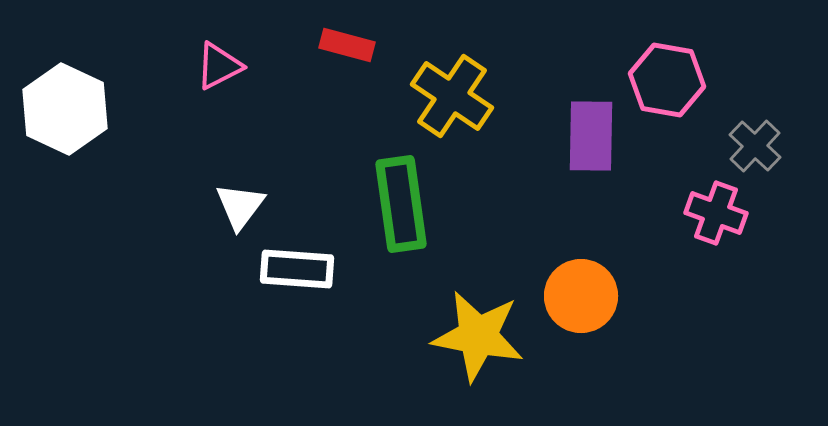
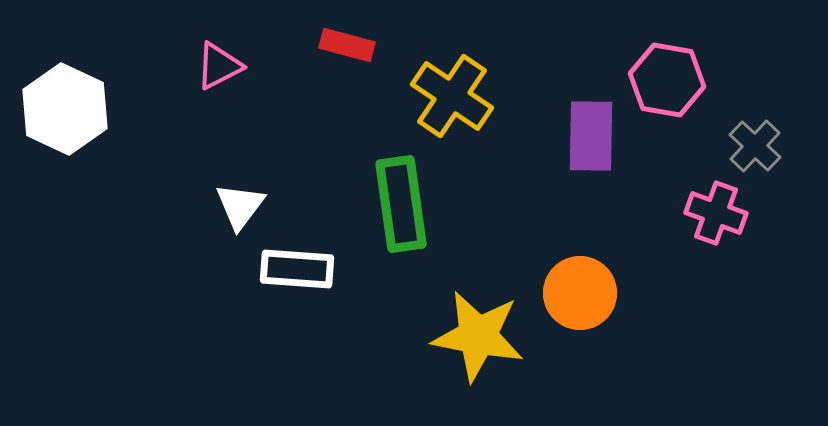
orange circle: moved 1 px left, 3 px up
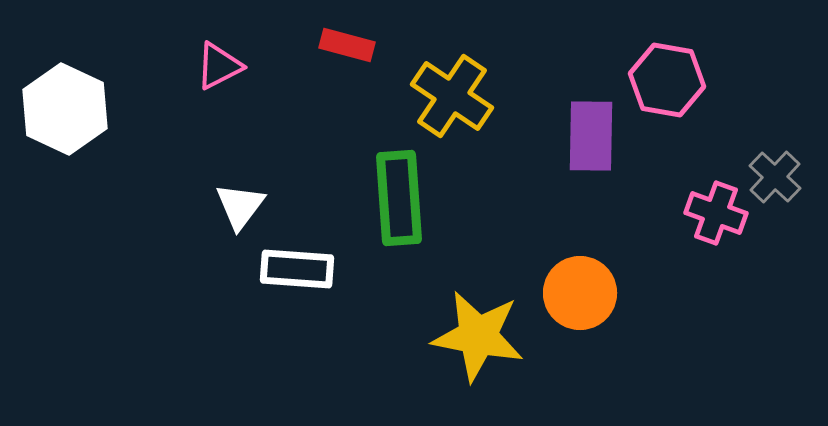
gray cross: moved 20 px right, 31 px down
green rectangle: moved 2 px left, 6 px up; rotated 4 degrees clockwise
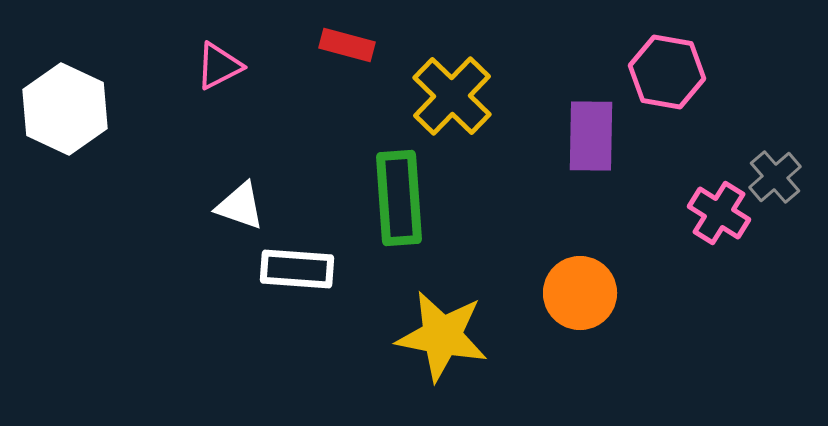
pink hexagon: moved 8 px up
yellow cross: rotated 10 degrees clockwise
gray cross: rotated 6 degrees clockwise
white triangle: rotated 48 degrees counterclockwise
pink cross: moved 3 px right; rotated 12 degrees clockwise
yellow star: moved 36 px left
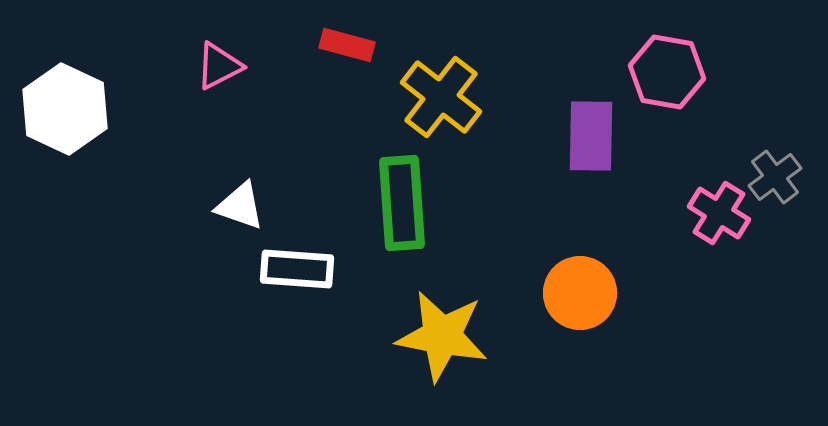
yellow cross: moved 11 px left, 1 px down; rotated 6 degrees counterclockwise
gray cross: rotated 4 degrees clockwise
green rectangle: moved 3 px right, 5 px down
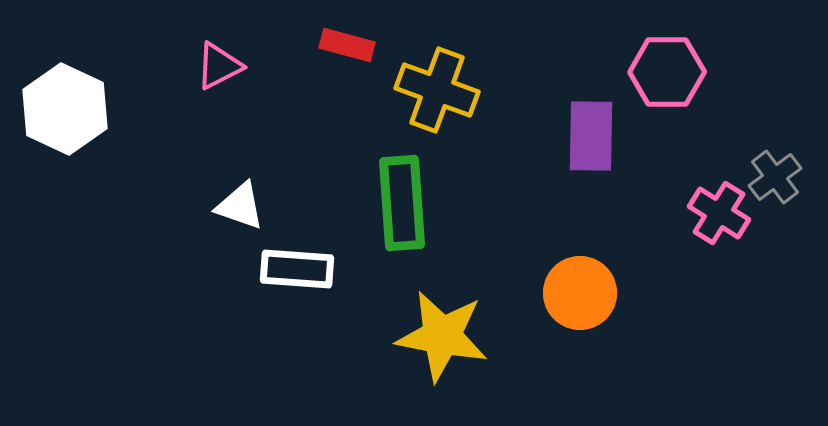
pink hexagon: rotated 10 degrees counterclockwise
yellow cross: moved 4 px left, 7 px up; rotated 18 degrees counterclockwise
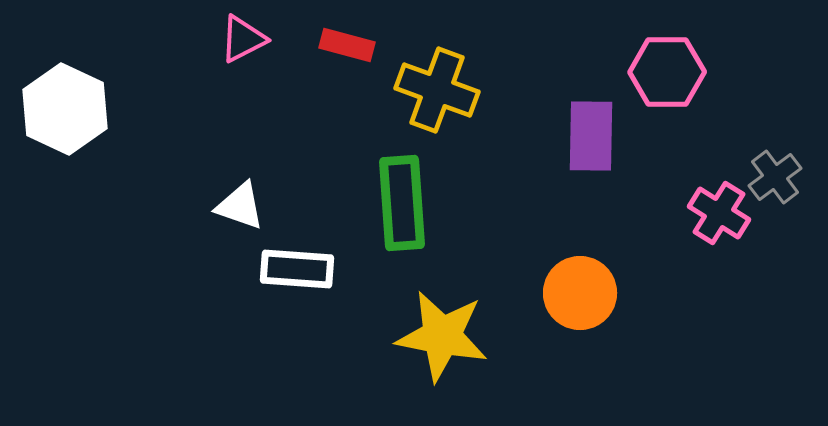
pink triangle: moved 24 px right, 27 px up
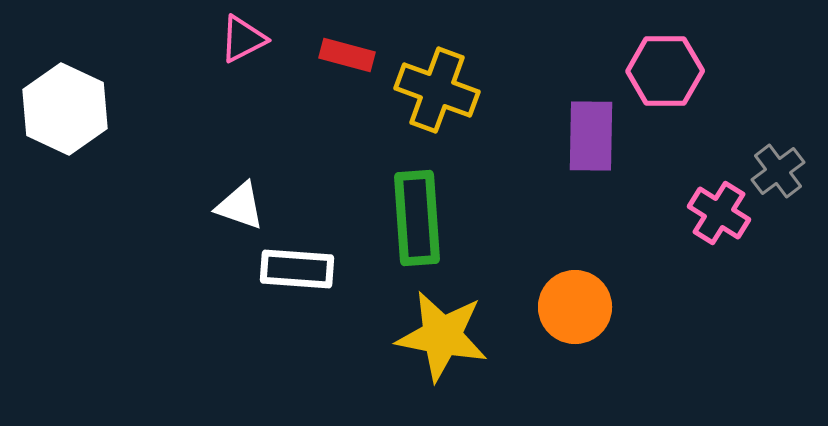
red rectangle: moved 10 px down
pink hexagon: moved 2 px left, 1 px up
gray cross: moved 3 px right, 6 px up
green rectangle: moved 15 px right, 15 px down
orange circle: moved 5 px left, 14 px down
